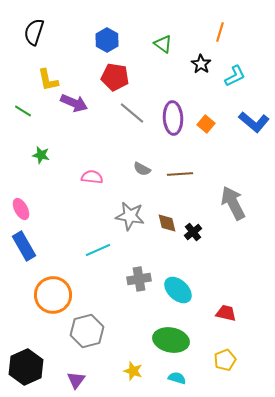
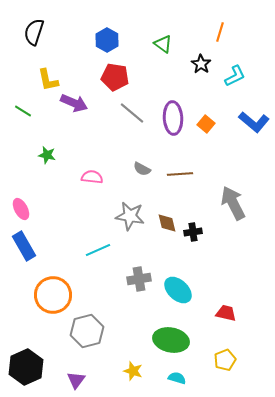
green star: moved 6 px right
black cross: rotated 30 degrees clockwise
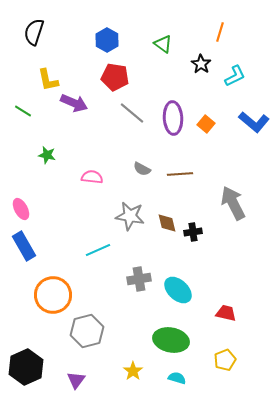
yellow star: rotated 18 degrees clockwise
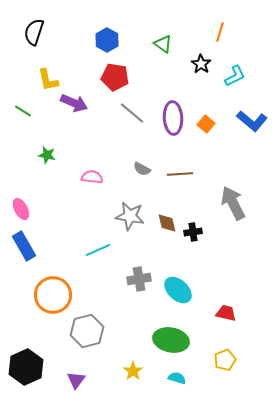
blue L-shape: moved 2 px left, 1 px up
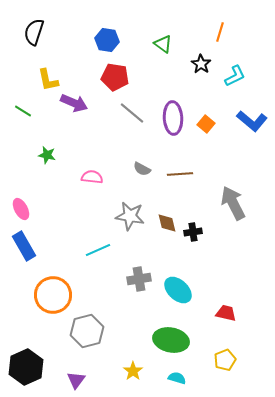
blue hexagon: rotated 20 degrees counterclockwise
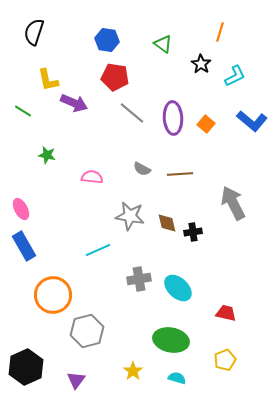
cyan ellipse: moved 2 px up
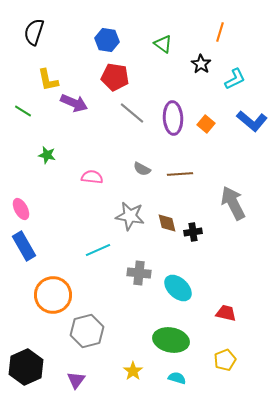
cyan L-shape: moved 3 px down
gray cross: moved 6 px up; rotated 15 degrees clockwise
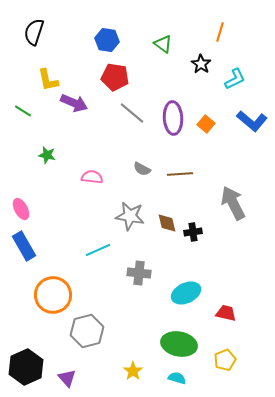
cyan ellipse: moved 8 px right, 5 px down; rotated 68 degrees counterclockwise
green ellipse: moved 8 px right, 4 px down
purple triangle: moved 9 px left, 2 px up; rotated 18 degrees counterclockwise
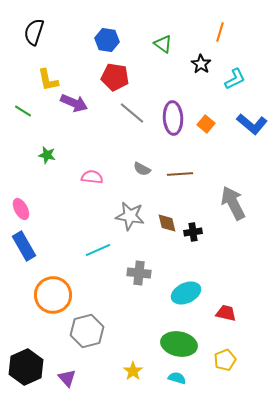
blue L-shape: moved 3 px down
